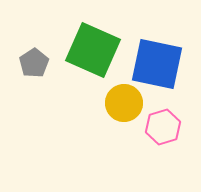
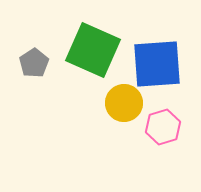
blue square: rotated 16 degrees counterclockwise
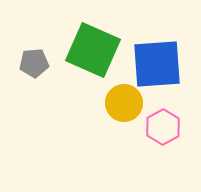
gray pentagon: rotated 28 degrees clockwise
pink hexagon: rotated 12 degrees counterclockwise
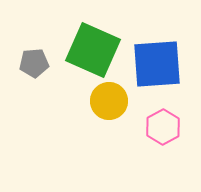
yellow circle: moved 15 px left, 2 px up
